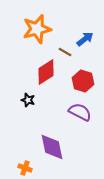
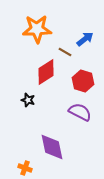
orange star: rotated 12 degrees clockwise
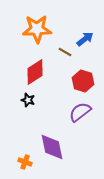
red diamond: moved 11 px left
purple semicircle: rotated 65 degrees counterclockwise
orange cross: moved 6 px up
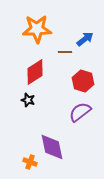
brown line: rotated 32 degrees counterclockwise
orange cross: moved 5 px right
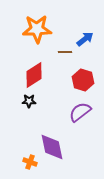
red diamond: moved 1 px left, 3 px down
red hexagon: moved 1 px up
black star: moved 1 px right, 1 px down; rotated 16 degrees counterclockwise
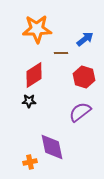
brown line: moved 4 px left, 1 px down
red hexagon: moved 1 px right, 3 px up
orange cross: rotated 32 degrees counterclockwise
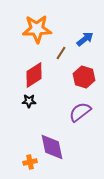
brown line: rotated 56 degrees counterclockwise
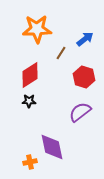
red diamond: moved 4 px left
